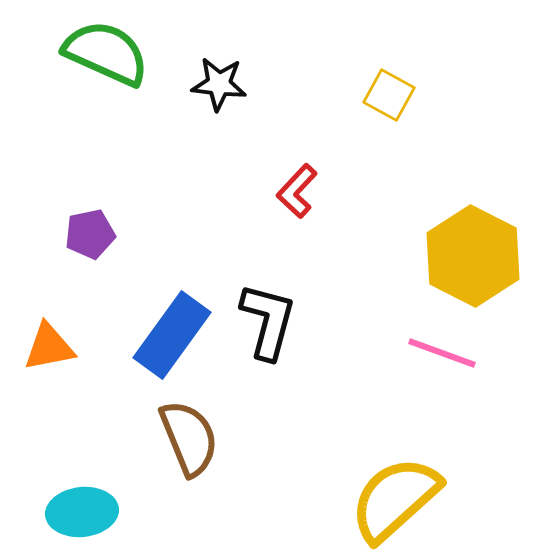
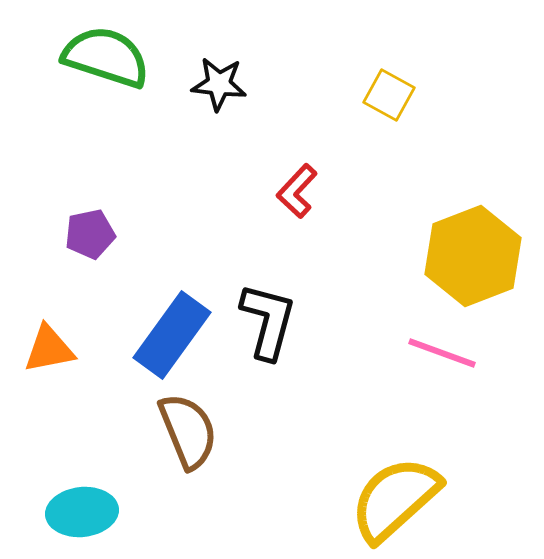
green semicircle: moved 4 px down; rotated 6 degrees counterclockwise
yellow hexagon: rotated 12 degrees clockwise
orange triangle: moved 2 px down
brown semicircle: moved 1 px left, 7 px up
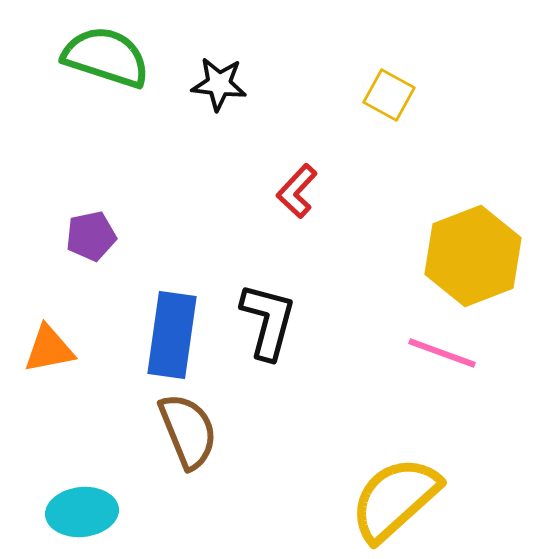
purple pentagon: moved 1 px right, 2 px down
blue rectangle: rotated 28 degrees counterclockwise
